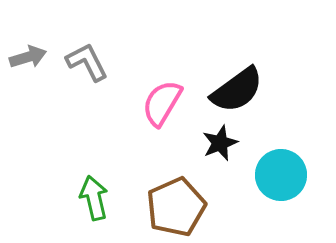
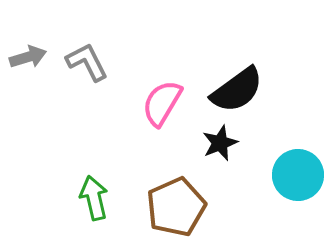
cyan circle: moved 17 px right
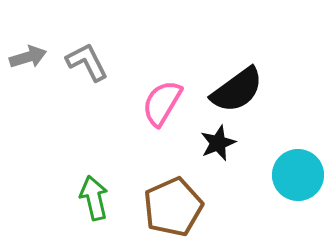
black star: moved 2 px left
brown pentagon: moved 3 px left
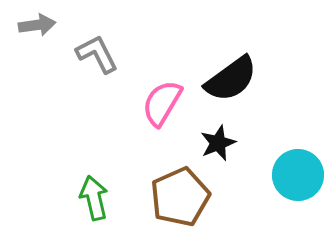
gray arrow: moved 9 px right, 32 px up; rotated 9 degrees clockwise
gray L-shape: moved 10 px right, 8 px up
black semicircle: moved 6 px left, 11 px up
brown pentagon: moved 7 px right, 10 px up
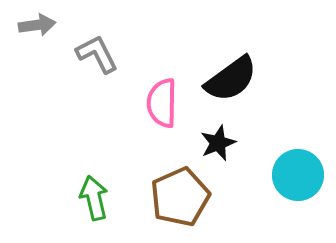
pink semicircle: rotated 30 degrees counterclockwise
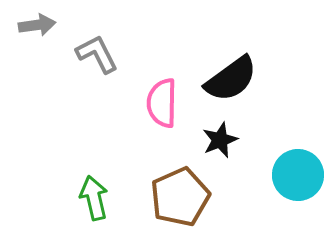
black star: moved 2 px right, 3 px up
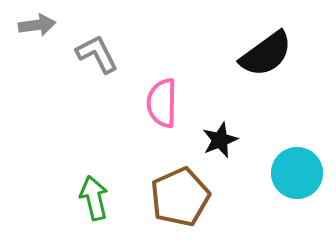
black semicircle: moved 35 px right, 25 px up
cyan circle: moved 1 px left, 2 px up
